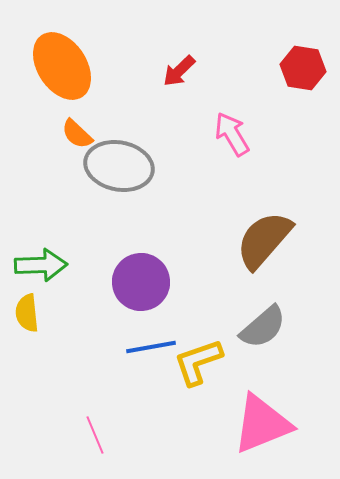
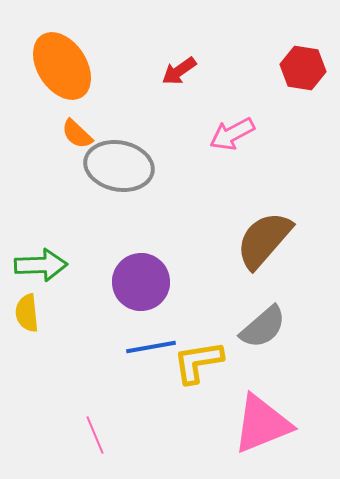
red arrow: rotated 9 degrees clockwise
pink arrow: rotated 87 degrees counterclockwise
yellow L-shape: rotated 10 degrees clockwise
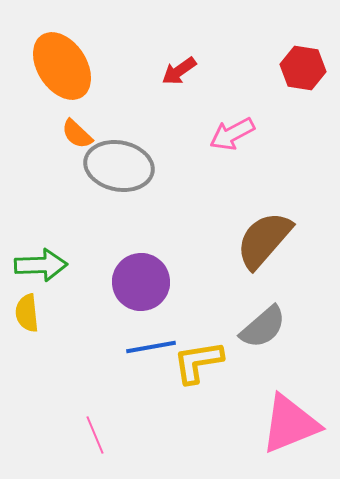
pink triangle: moved 28 px right
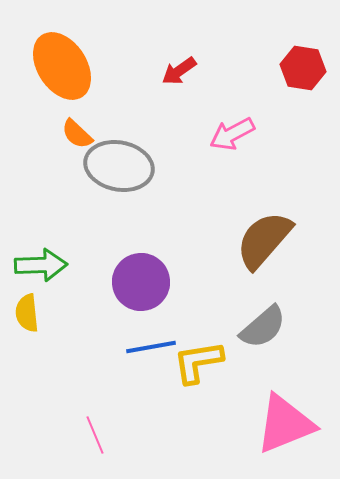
pink triangle: moved 5 px left
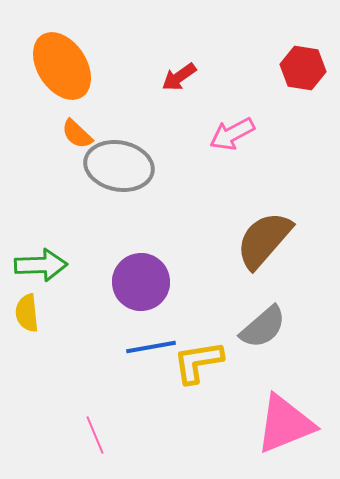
red arrow: moved 6 px down
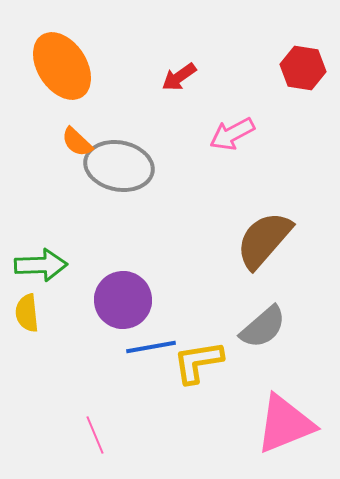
orange semicircle: moved 8 px down
purple circle: moved 18 px left, 18 px down
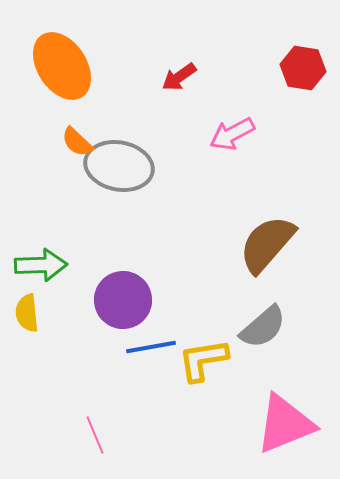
brown semicircle: moved 3 px right, 4 px down
yellow L-shape: moved 5 px right, 2 px up
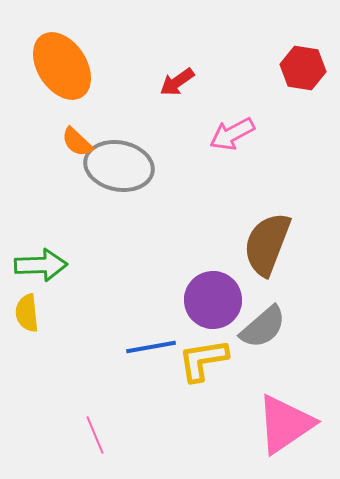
red arrow: moved 2 px left, 5 px down
brown semicircle: rotated 20 degrees counterclockwise
purple circle: moved 90 px right
pink triangle: rotated 12 degrees counterclockwise
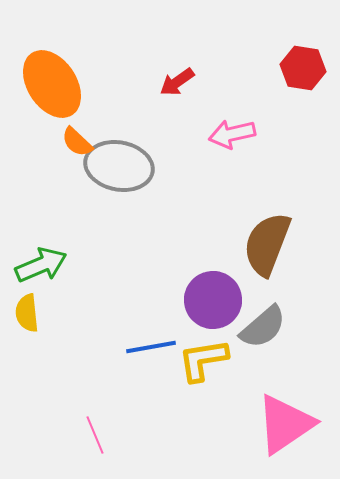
orange ellipse: moved 10 px left, 18 px down
pink arrow: rotated 15 degrees clockwise
green arrow: rotated 21 degrees counterclockwise
